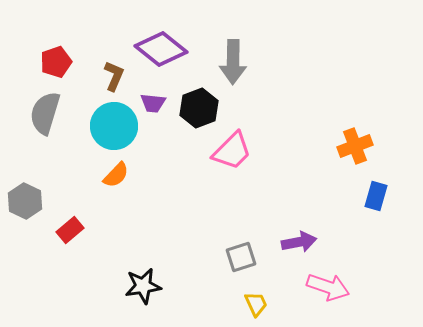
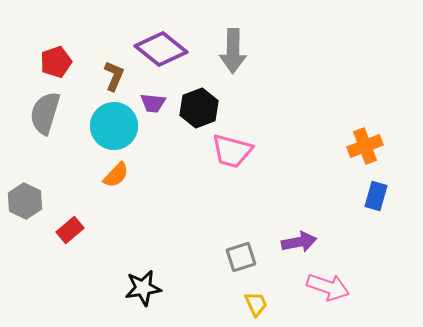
gray arrow: moved 11 px up
orange cross: moved 10 px right
pink trapezoid: rotated 60 degrees clockwise
black star: moved 2 px down
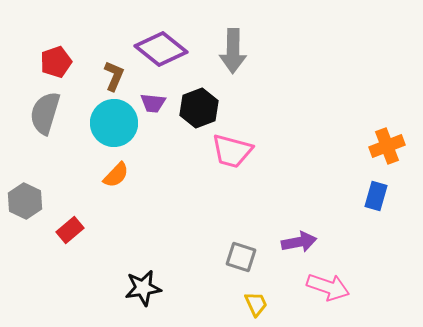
cyan circle: moved 3 px up
orange cross: moved 22 px right
gray square: rotated 36 degrees clockwise
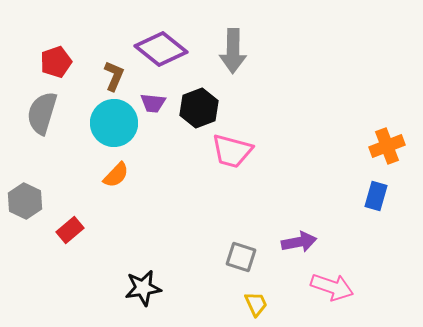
gray semicircle: moved 3 px left
pink arrow: moved 4 px right
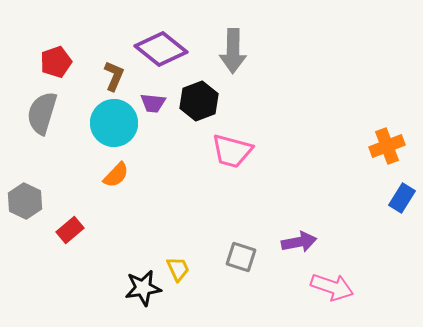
black hexagon: moved 7 px up
blue rectangle: moved 26 px right, 2 px down; rotated 16 degrees clockwise
yellow trapezoid: moved 78 px left, 35 px up
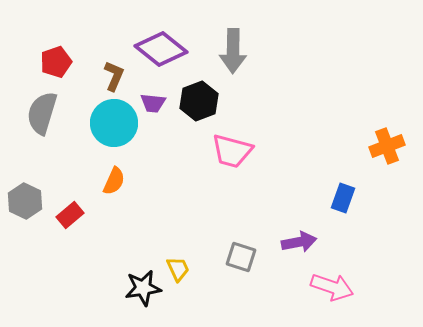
orange semicircle: moved 2 px left, 6 px down; rotated 20 degrees counterclockwise
blue rectangle: moved 59 px left; rotated 12 degrees counterclockwise
red rectangle: moved 15 px up
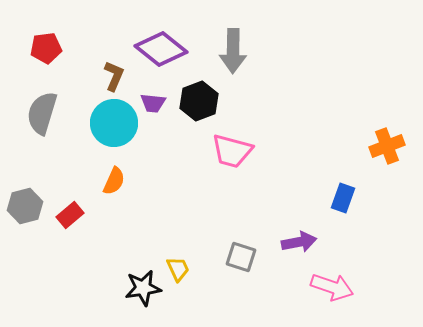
red pentagon: moved 10 px left, 14 px up; rotated 12 degrees clockwise
gray hexagon: moved 5 px down; rotated 20 degrees clockwise
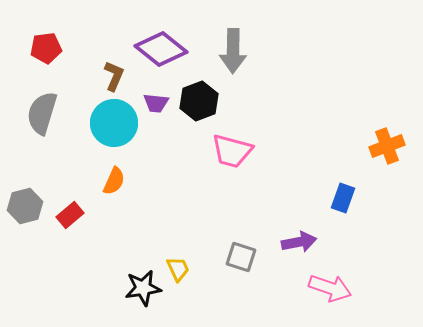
purple trapezoid: moved 3 px right
pink arrow: moved 2 px left, 1 px down
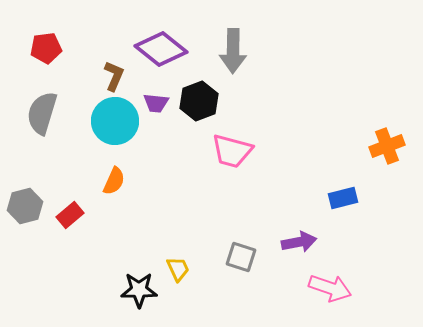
cyan circle: moved 1 px right, 2 px up
blue rectangle: rotated 56 degrees clockwise
black star: moved 4 px left, 2 px down; rotated 9 degrees clockwise
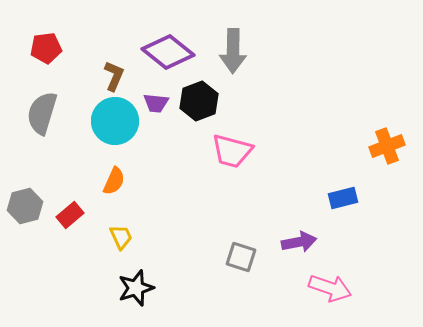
purple diamond: moved 7 px right, 3 px down
yellow trapezoid: moved 57 px left, 32 px up
black star: moved 3 px left, 2 px up; rotated 18 degrees counterclockwise
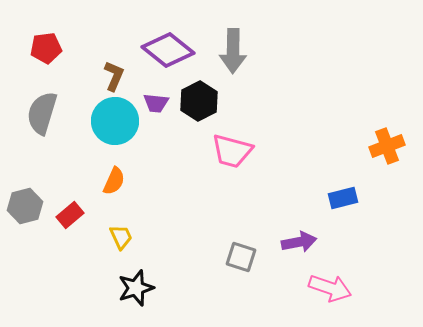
purple diamond: moved 2 px up
black hexagon: rotated 6 degrees counterclockwise
